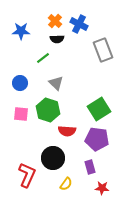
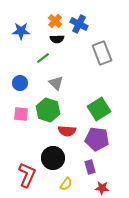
gray rectangle: moved 1 px left, 3 px down
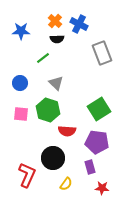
purple pentagon: moved 3 px down
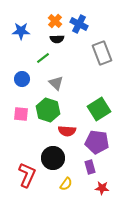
blue circle: moved 2 px right, 4 px up
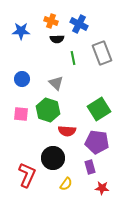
orange cross: moved 4 px left; rotated 24 degrees counterclockwise
green line: moved 30 px right; rotated 64 degrees counterclockwise
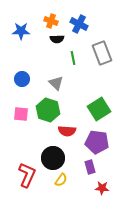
yellow semicircle: moved 5 px left, 4 px up
